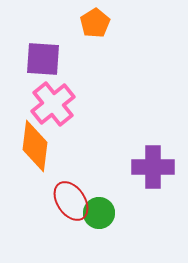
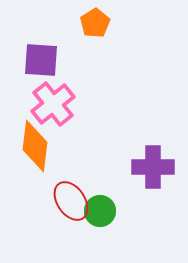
purple square: moved 2 px left, 1 px down
green circle: moved 1 px right, 2 px up
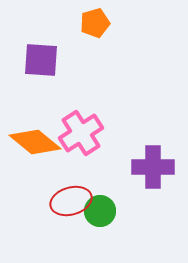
orange pentagon: rotated 16 degrees clockwise
pink cross: moved 28 px right, 29 px down; rotated 6 degrees clockwise
orange diamond: moved 4 px up; rotated 57 degrees counterclockwise
red ellipse: rotated 72 degrees counterclockwise
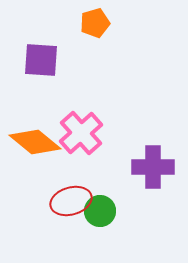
pink cross: rotated 9 degrees counterclockwise
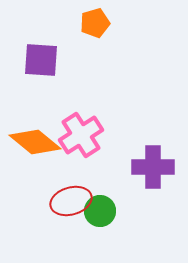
pink cross: moved 2 px down; rotated 9 degrees clockwise
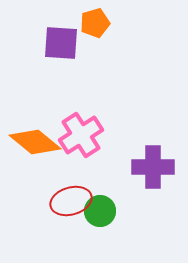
purple square: moved 20 px right, 17 px up
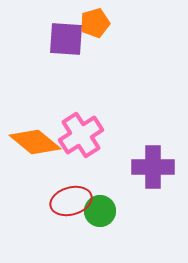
purple square: moved 5 px right, 4 px up
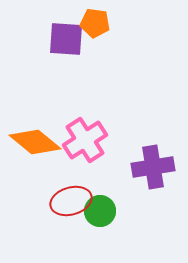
orange pentagon: rotated 24 degrees clockwise
pink cross: moved 4 px right, 5 px down
purple cross: rotated 9 degrees counterclockwise
